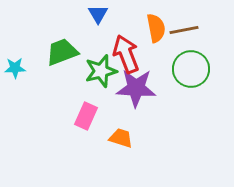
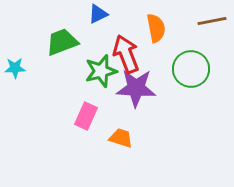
blue triangle: rotated 35 degrees clockwise
brown line: moved 28 px right, 9 px up
green trapezoid: moved 10 px up
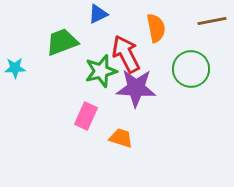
red arrow: rotated 6 degrees counterclockwise
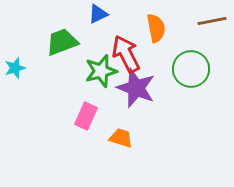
cyan star: rotated 15 degrees counterclockwise
purple star: rotated 18 degrees clockwise
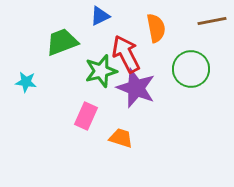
blue triangle: moved 2 px right, 2 px down
cyan star: moved 11 px right, 14 px down; rotated 25 degrees clockwise
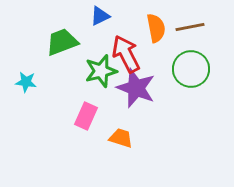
brown line: moved 22 px left, 6 px down
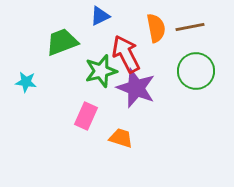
green circle: moved 5 px right, 2 px down
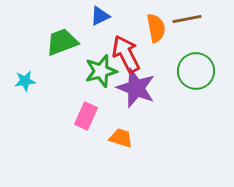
brown line: moved 3 px left, 8 px up
cyan star: moved 1 px left, 1 px up; rotated 15 degrees counterclockwise
